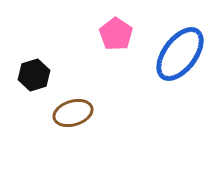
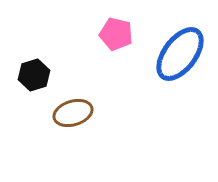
pink pentagon: rotated 20 degrees counterclockwise
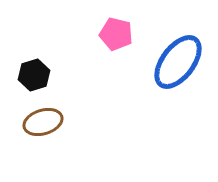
blue ellipse: moved 2 px left, 8 px down
brown ellipse: moved 30 px left, 9 px down
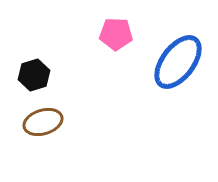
pink pentagon: rotated 12 degrees counterclockwise
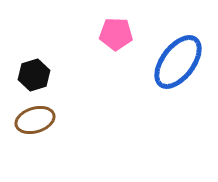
brown ellipse: moved 8 px left, 2 px up
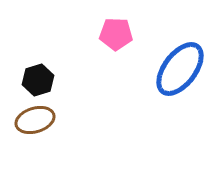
blue ellipse: moved 2 px right, 7 px down
black hexagon: moved 4 px right, 5 px down
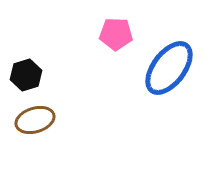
blue ellipse: moved 11 px left, 1 px up
black hexagon: moved 12 px left, 5 px up
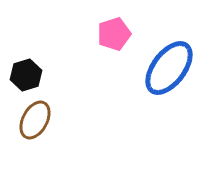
pink pentagon: moved 2 px left; rotated 20 degrees counterclockwise
brown ellipse: rotated 45 degrees counterclockwise
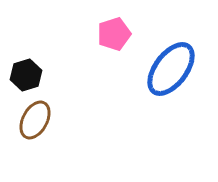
blue ellipse: moved 2 px right, 1 px down
